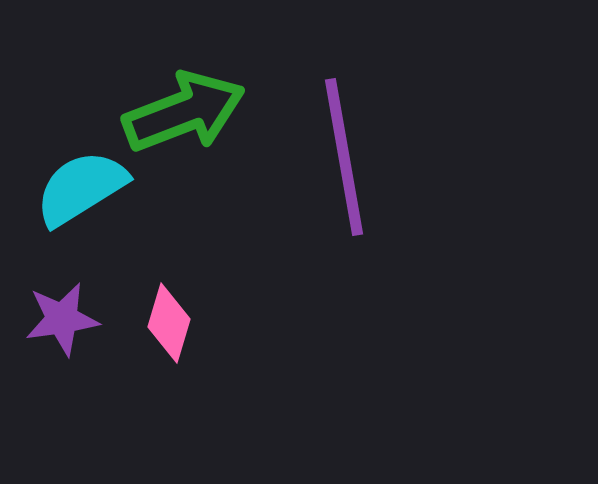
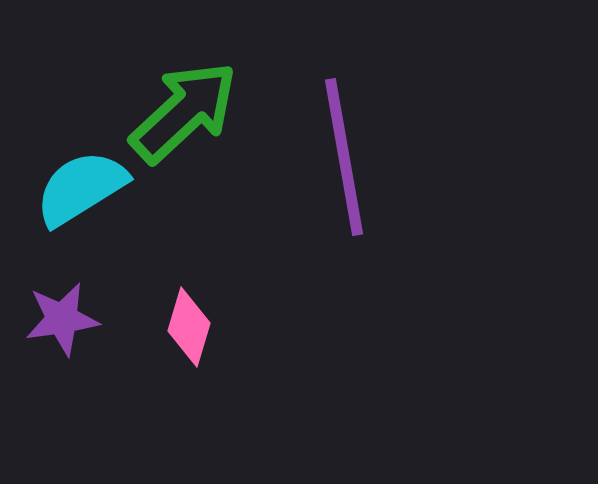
green arrow: rotated 22 degrees counterclockwise
pink diamond: moved 20 px right, 4 px down
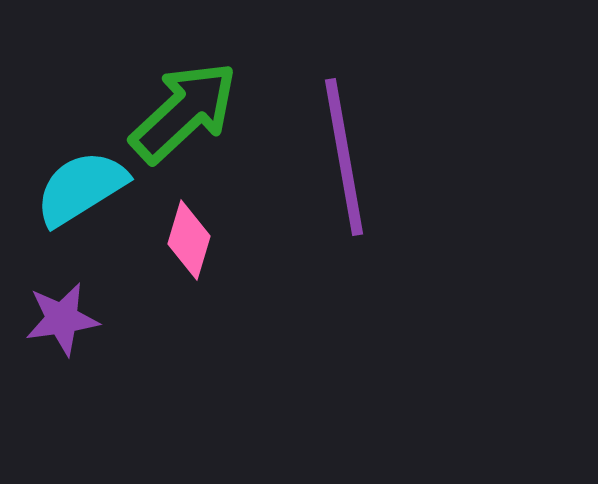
pink diamond: moved 87 px up
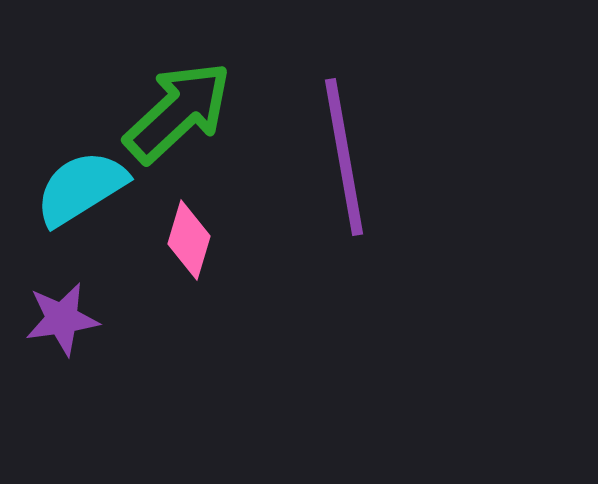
green arrow: moved 6 px left
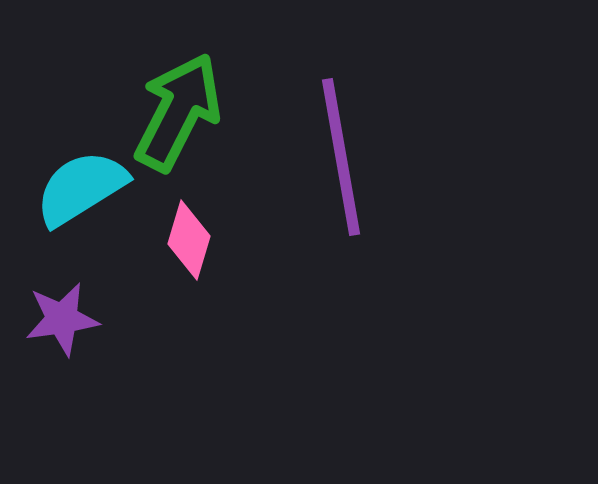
green arrow: rotated 20 degrees counterclockwise
purple line: moved 3 px left
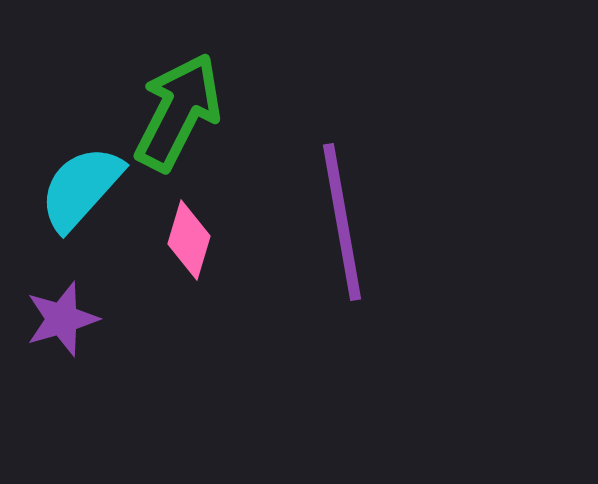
purple line: moved 1 px right, 65 px down
cyan semicircle: rotated 16 degrees counterclockwise
purple star: rotated 8 degrees counterclockwise
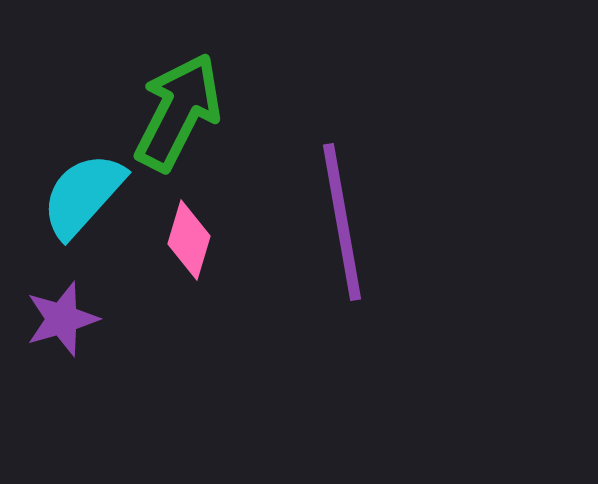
cyan semicircle: moved 2 px right, 7 px down
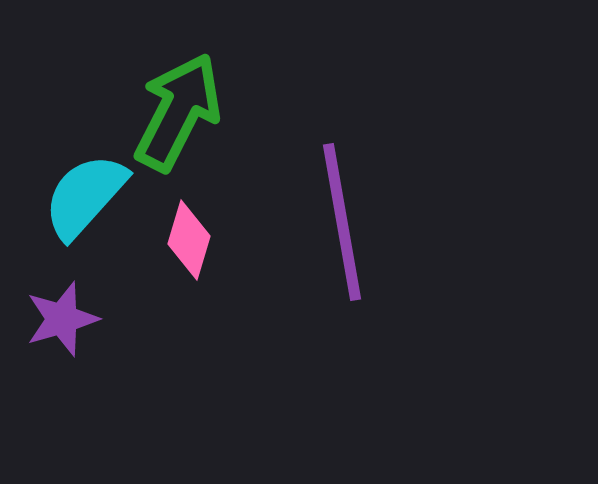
cyan semicircle: moved 2 px right, 1 px down
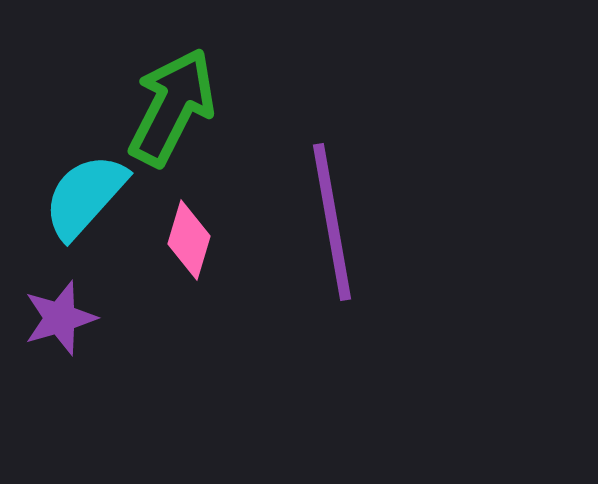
green arrow: moved 6 px left, 5 px up
purple line: moved 10 px left
purple star: moved 2 px left, 1 px up
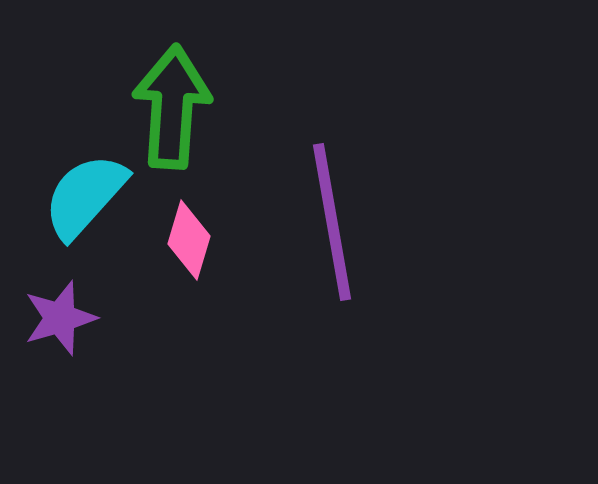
green arrow: rotated 23 degrees counterclockwise
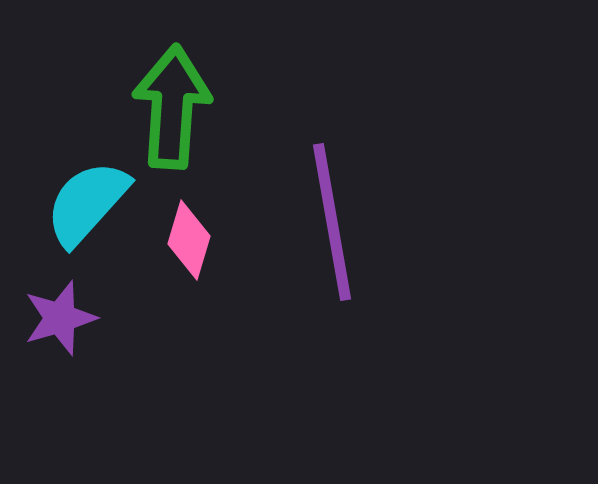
cyan semicircle: moved 2 px right, 7 px down
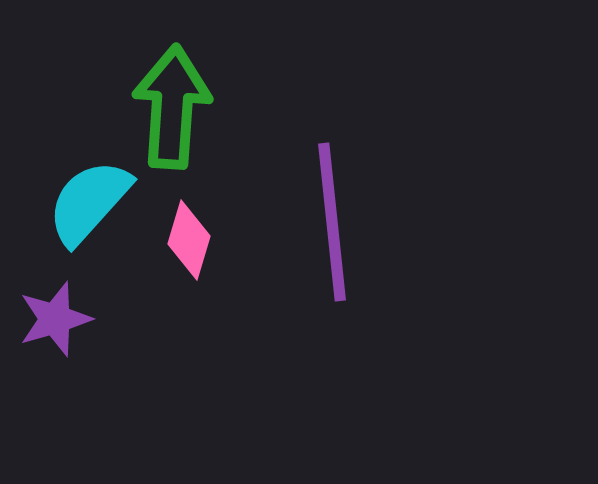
cyan semicircle: moved 2 px right, 1 px up
purple line: rotated 4 degrees clockwise
purple star: moved 5 px left, 1 px down
